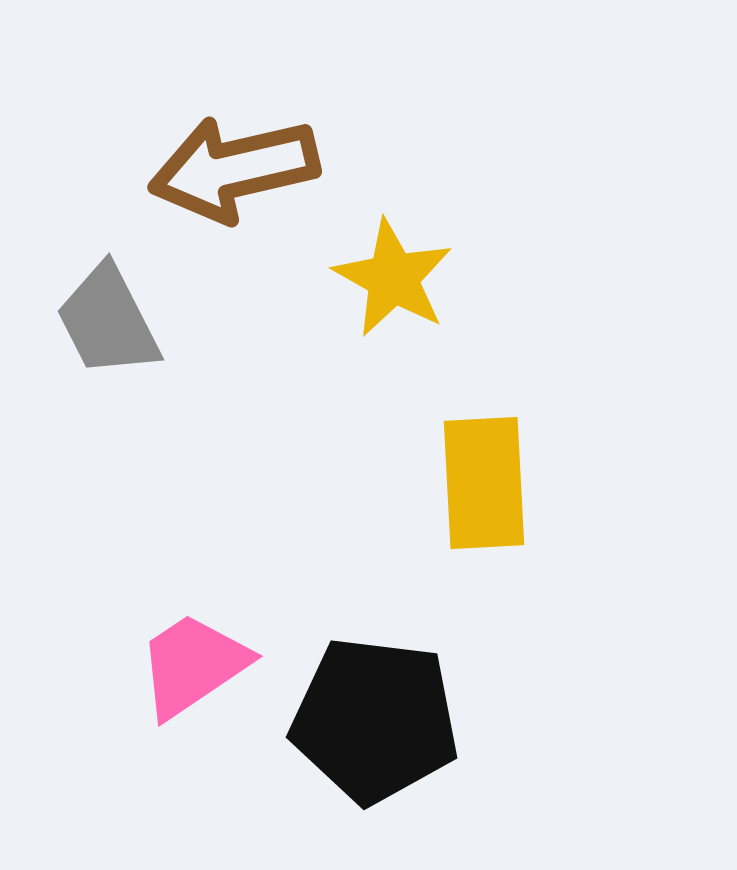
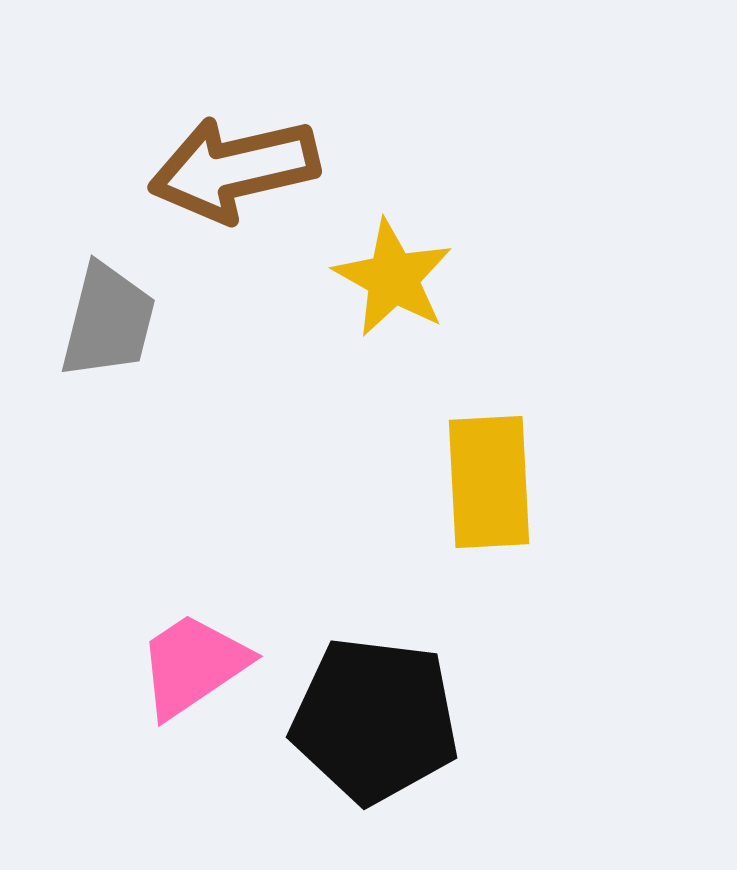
gray trapezoid: rotated 139 degrees counterclockwise
yellow rectangle: moved 5 px right, 1 px up
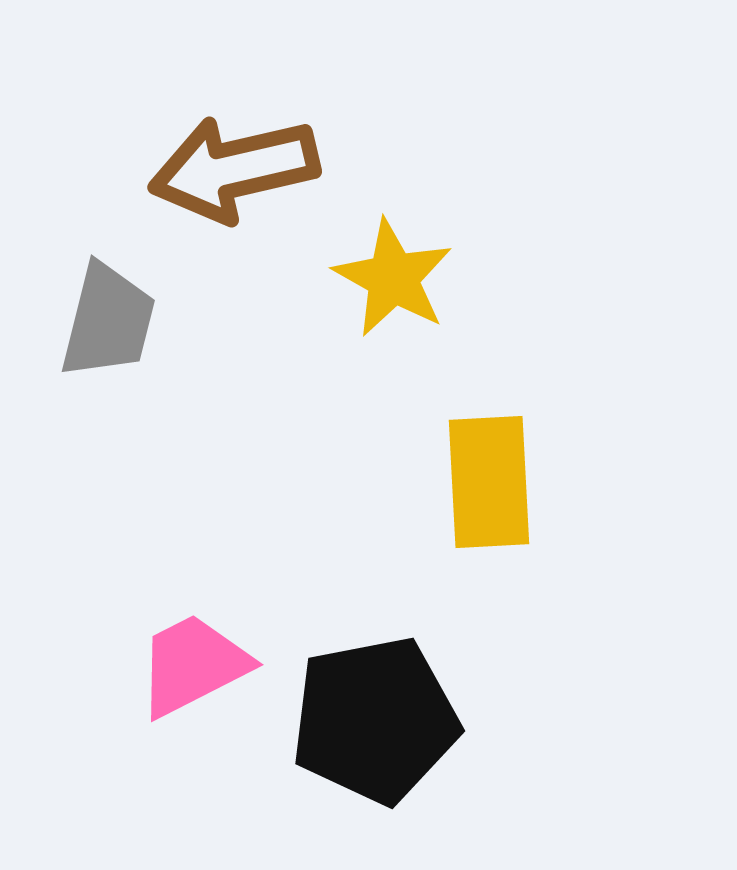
pink trapezoid: rotated 7 degrees clockwise
black pentagon: rotated 18 degrees counterclockwise
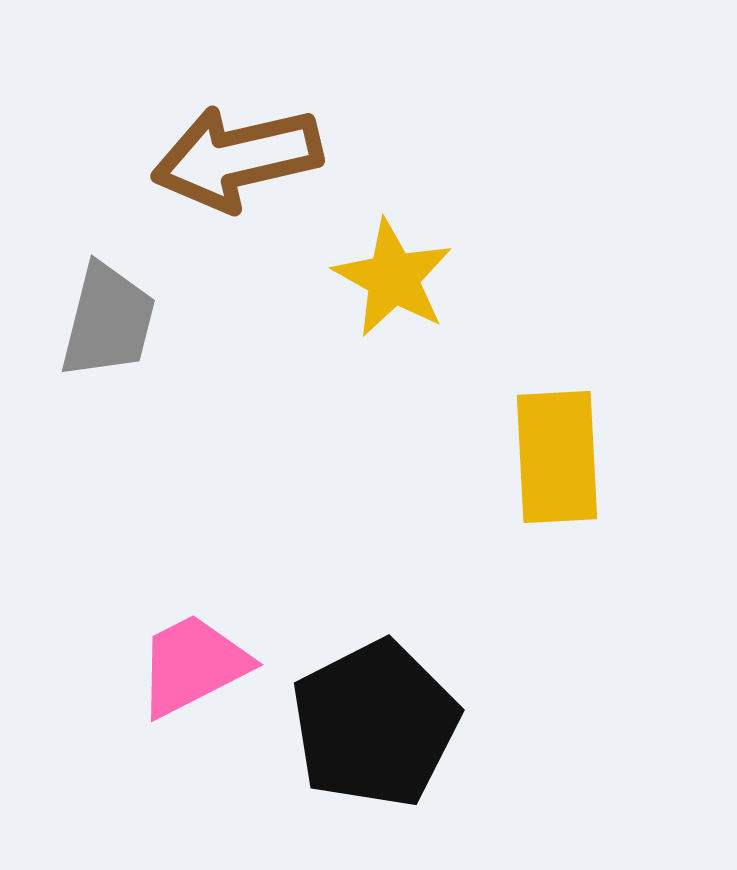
brown arrow: moved 3 px right, 11 px up
yellow rectangle: moved 68 px right, 25 px up
black pentagon: moved 4 px down; rotated 16 degrees counterclockwise
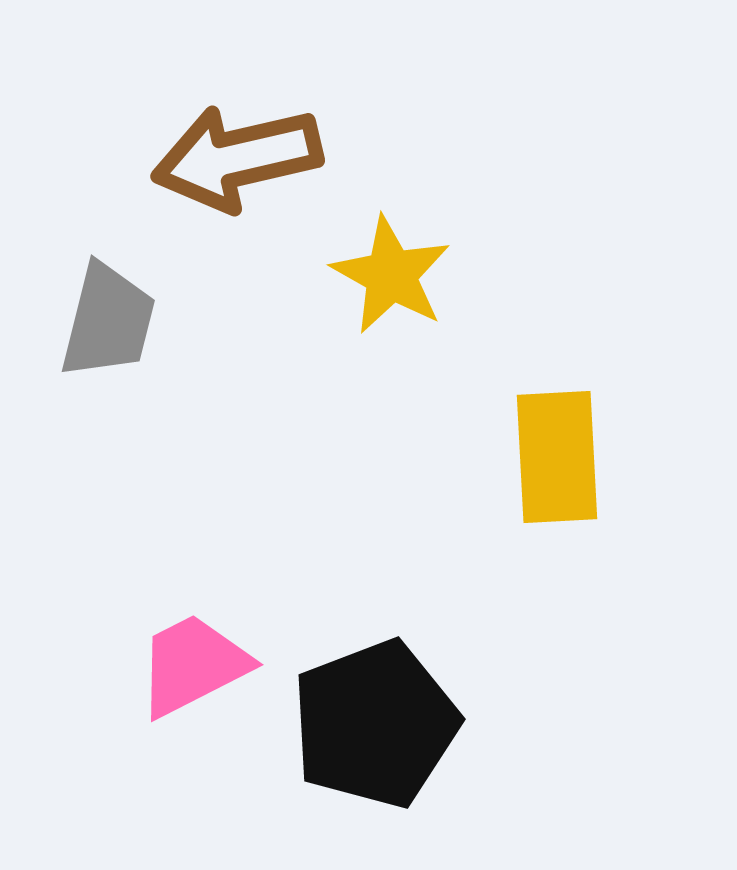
yellow star: moved 2 px left, 3 px up
black pentagon: rotated 6 degrees clockwise
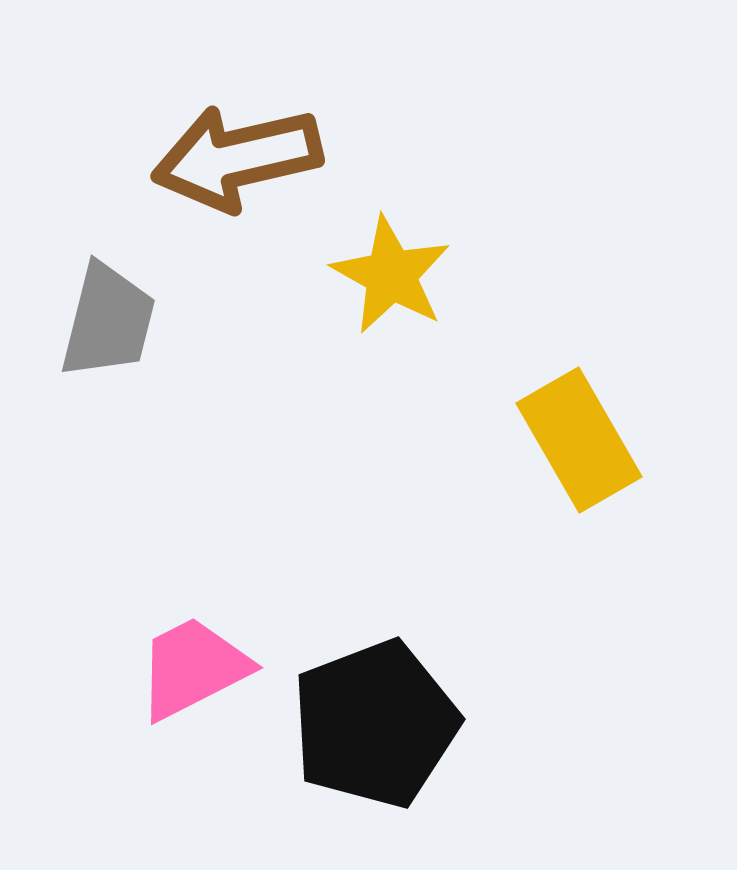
yellow rectangle: moved 22 px right, 17 px up; rotated 27 degrees counterclockwise
pink trapezoid: moved 3 px down
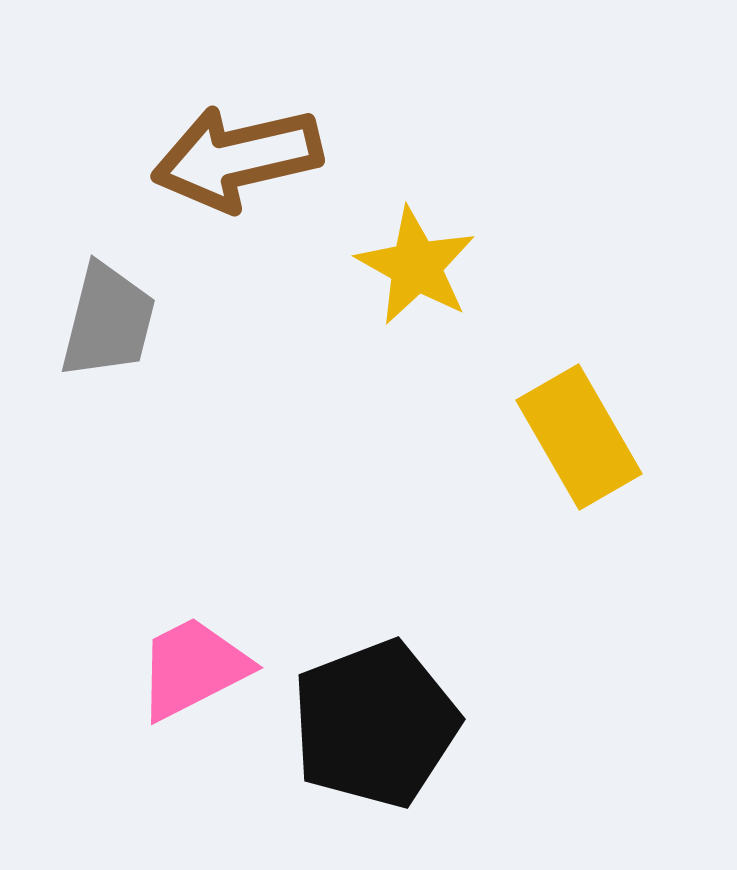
yellow star: moved 25 px right, 9 px up
yellow rectangle: moved 3 px up
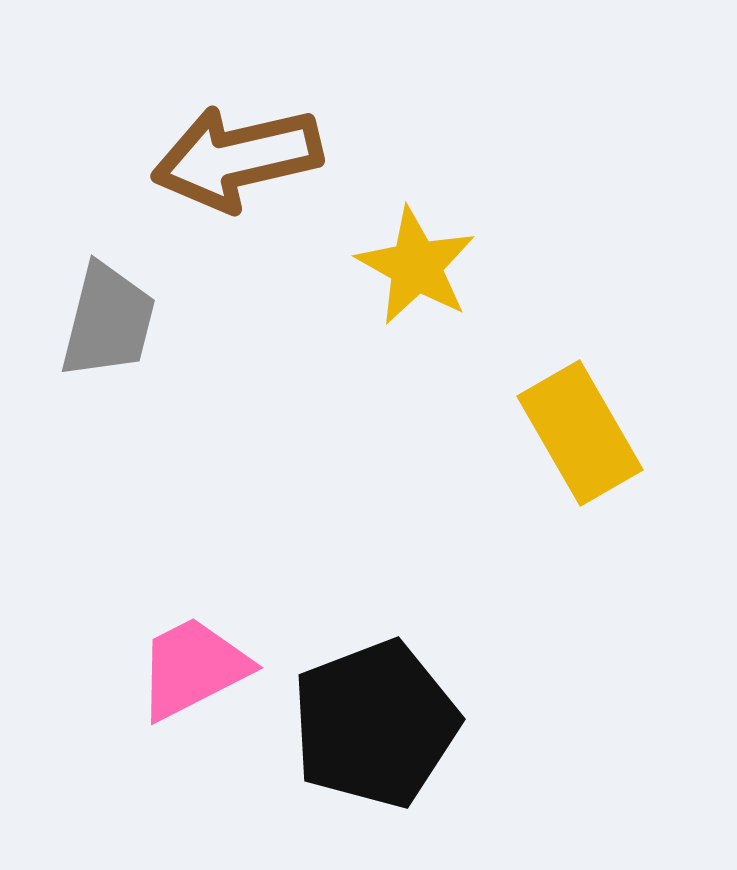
yellow rectangle: moved 1 px right, 4 px up
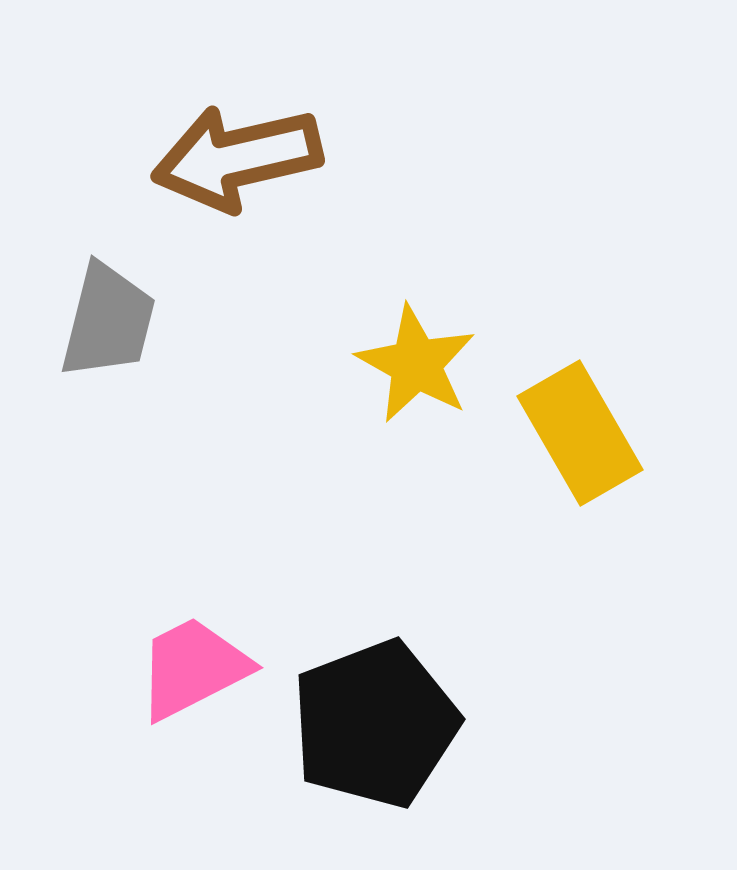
yellow star: moved 98 px down
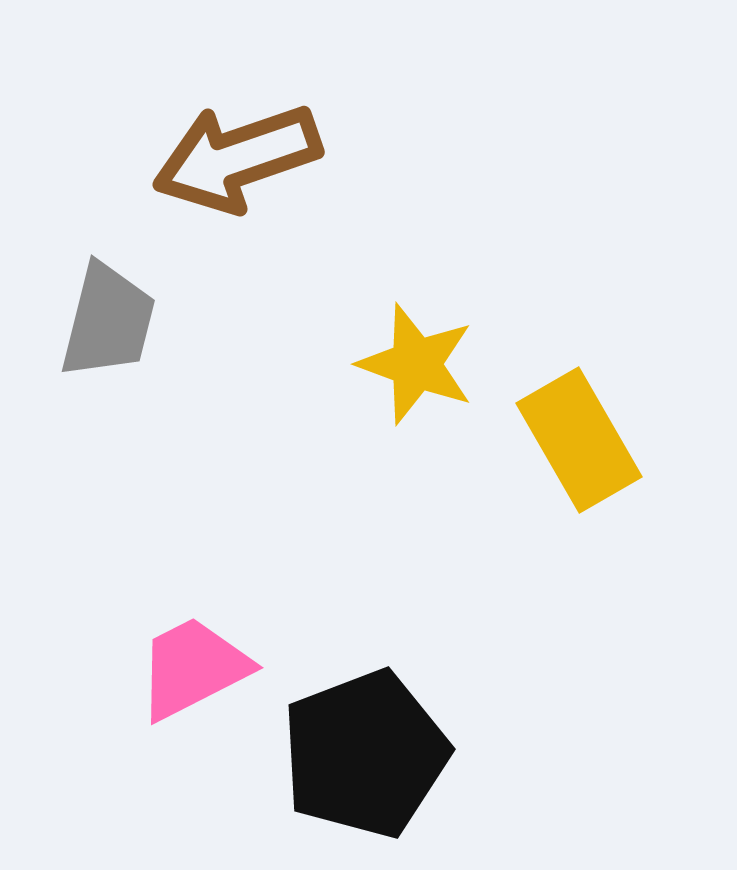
brown arrow: rotated 6 degrees counterclockwise
yellow star: rotated 9 degrees counterclockwise
yellow rectangle: moved 1 px left, 7 px down
black pentagon: moved 10 px left, 30 px down
